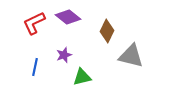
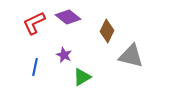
purple star: rotated 28 degrees counterclockwise
green triangle: rotated 18 degrees counterclockwise
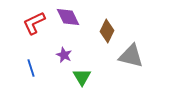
purple diamond: rotated 25 degrees clockwise
blue line: moved 4 px left, 1 px down; rotated 30 degrees counterclockwise
green triangle: rotated 30 degrees counterclockwise
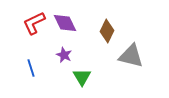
purple diamond: moved 3 px left, 6 px down
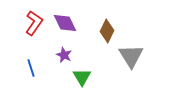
red L-shape: rotated 150 degrees clockwise
gray triangle: rotated 44 degrees clockwise
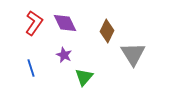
gray triangle: moved 2 px right, 2 px up
green triangle: moved 2 px right; rotated 12 degrees clockwise
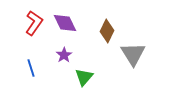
purple star: rotated 14 degrees clockwise
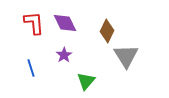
red L-shape: rotated 40 degrees counterclockwise
gray triangle: moved 7 px left, 2 px down
green triangle: moved 2 px right, 4 px down
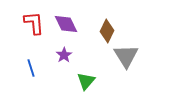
purple diamond: moved 1 px right, 1 px down
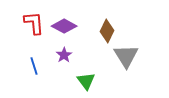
purple diamond: moved 2 px left, 2 px down; rotated 35 degrees counterclockwise
blue line: moved 3 px right, 2 px up
green triangle: rotated 18 degrees counterclockwise
